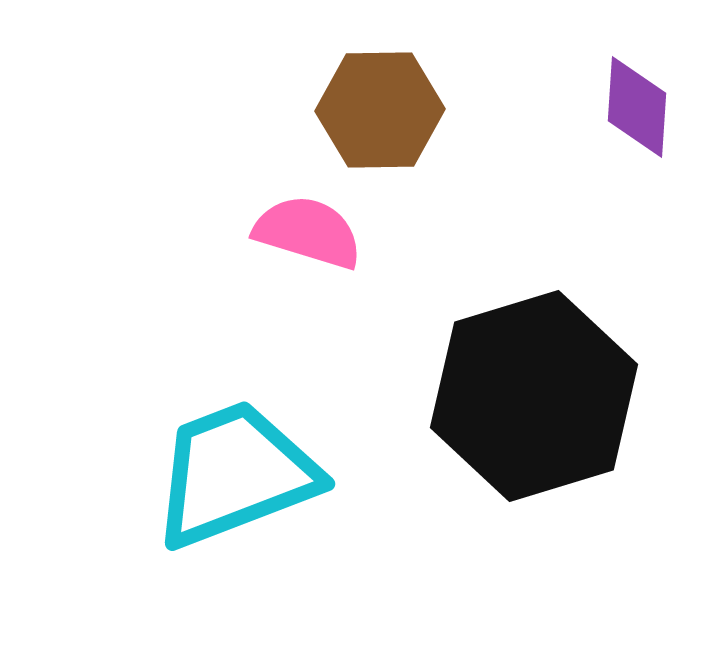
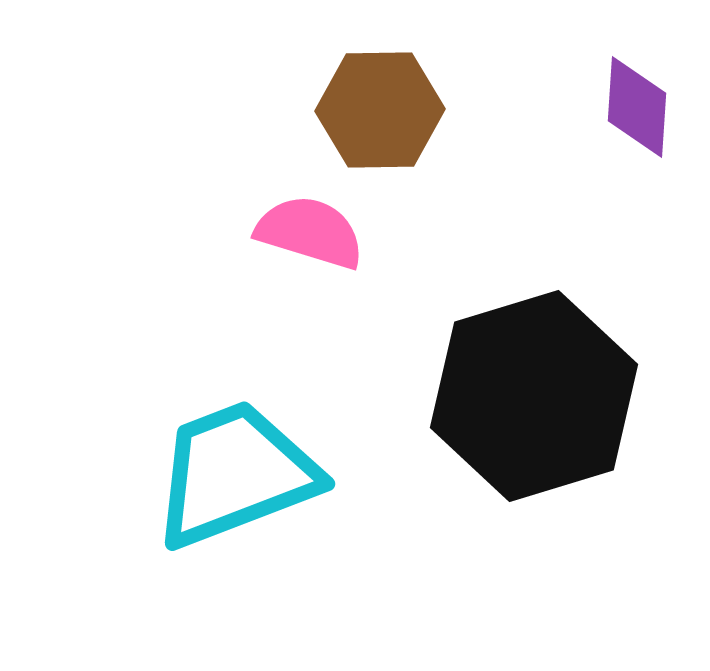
pink semicircle: moved 2 px right
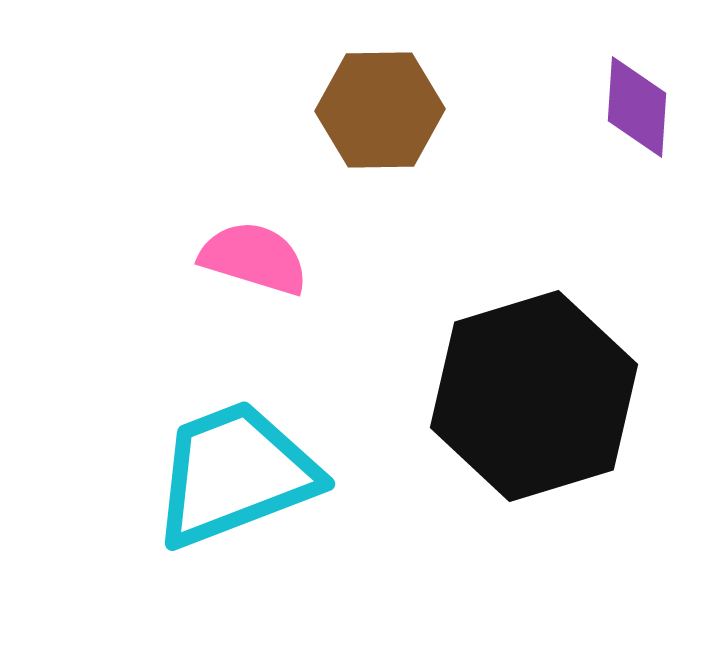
pink semicircle: moved 56 px left, 26 px down
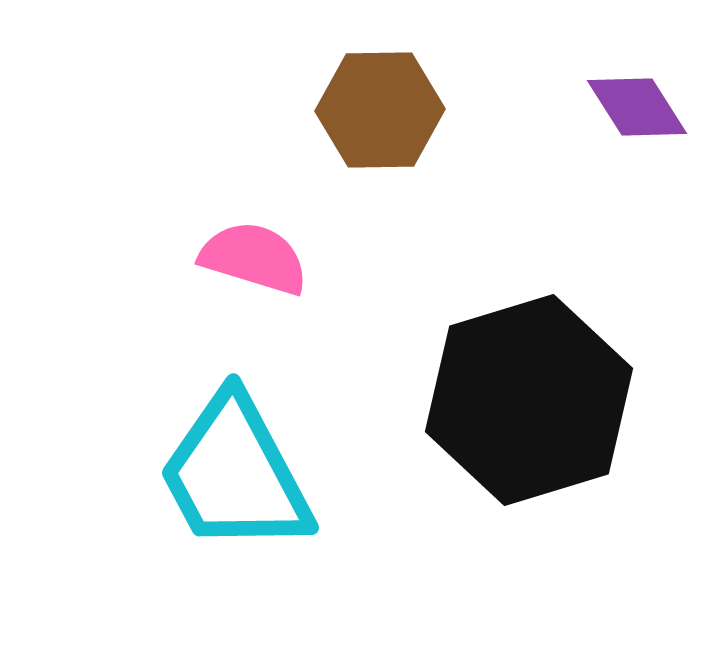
purple diamond: rotated 36 degrees counterclockwise
black hexagon: moved 5 px left, 4 px down
cyan trapezoid: rotated 97 degrees counterclockwise
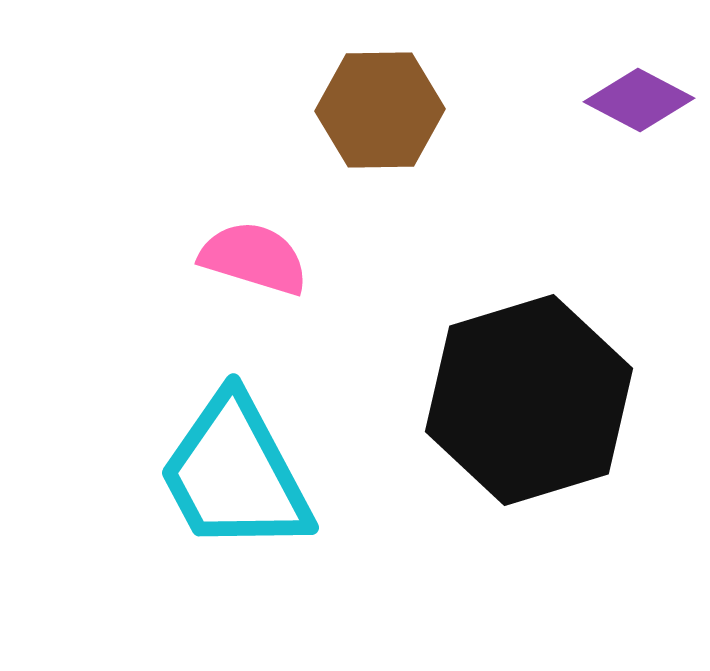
purple diamond: moved 2 px right, 7 px up; rotated 30 degrees counterclockwise
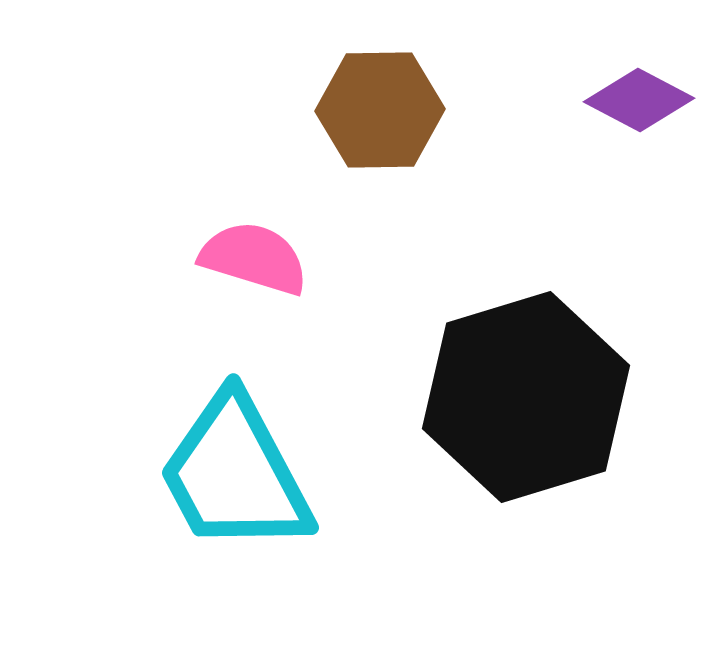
black hexagon: moved 3 px left, 3 px up
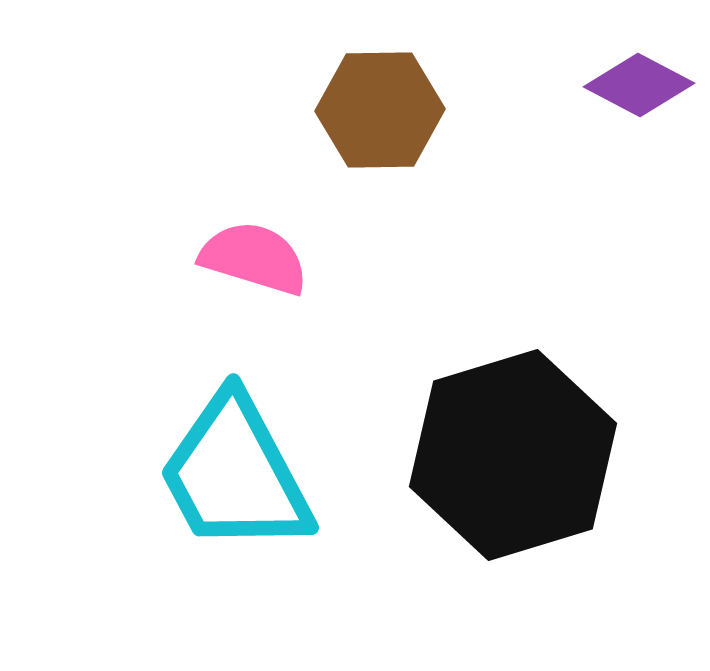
purple diamond: moved 15 px up
black hexagon: moved 13 px left, 58 px down
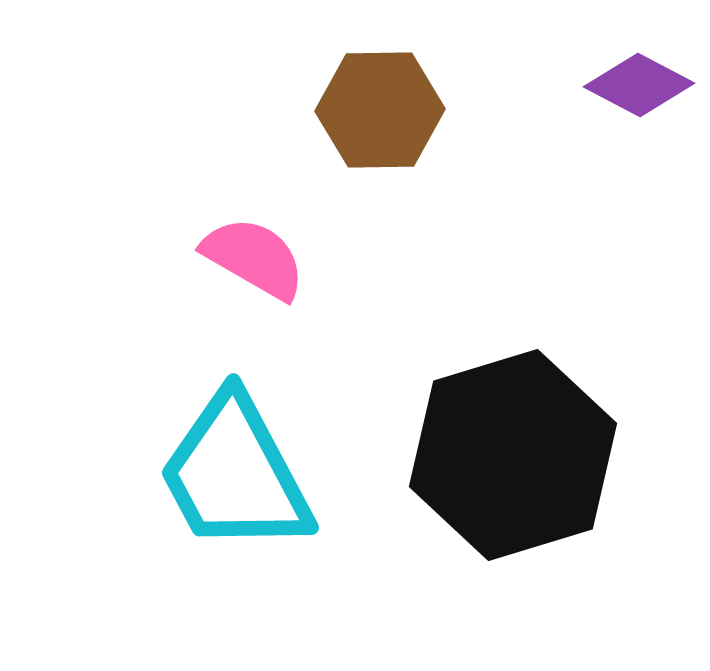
pink semicircle: rotated 13 degrees clockwise
